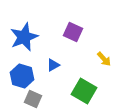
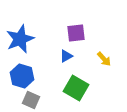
purple square: moved 3 px right, 1 px down; rotated 30 degrees counterclockwise
blue star: moved 4 px left, 2 px down
blue triangle: moved 13 px right, 9 px up
green square: moved 8 px left, 3 px up
gray square: moved 2 px left, 1 px down
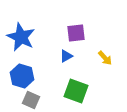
blue star: moved 1 px right, 2 px up; rotated 24 degrees counterclockwise
yellow arrow: moved 1 px right, 1 px up
green square: moved 3 px down; rotated 10 degrees counterclockwise
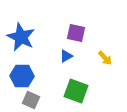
purple square: rotated 18 degrees clockwise
blue hexagon: rotated 15 degrees counterclockwise
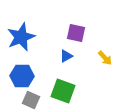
blue star: rotated 24 degrees clockwise
green square: moved 13 px left
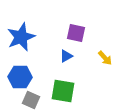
blue hexagon: moved 2 px left, 1 px down
green square: rotated 10 degrees counterclockwise
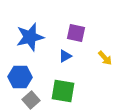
blue star: moved 9 px right; rotated 8 degrees clockwise
blue triangle: moved 1 px left
gray square: rotated 24 degrees clockwise
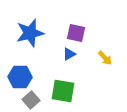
blue star: moved 4 px up
blue triangle: moved 4 px right, 2 px up
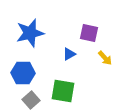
purple square: moved 13 px right
blue hexagon: moved 3 px right, 4 px up
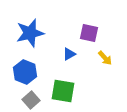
blue hexagon: moved 2 px right, 1 px up; rotated 20 degrees clockwise
